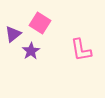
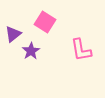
pink square: moved 5 px right, 1 px up
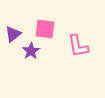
pink square: moved 7 px down; rotated 25 degrees counterclockwise
pink L-shape: moved 3 px left, 4 px up
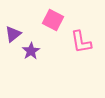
pink square: moved 8 px right, 9 px up; rotated 20 degrees clockwise
pink L-shape: moved 3 px right, 4 px up
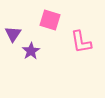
pink square: moved 3 px left; rotated 10 degrees counterclockwise
purple triangle: rotated 18 degrees counterclockwise
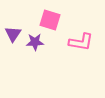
pink L-shape: rotated 70 degrees counterclockwise
purple star: moved 4 px right, 9 px up; rotated 30 degrees clockwise
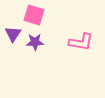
pink square: moved 16 px left, 5 px up
